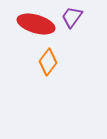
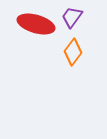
orange diamond: moved 25 px right, 10 px up
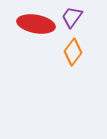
red ellipse: rotated 6 degrees counterclockwise
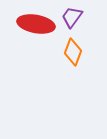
orange diamond: rotated 16 degrees counterclockwise
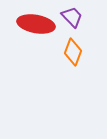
purple trapezoid: rotated 100 degrees clockwise
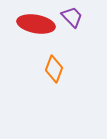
orange diamond: moved 19 px left, 17 px down
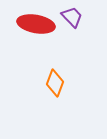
orange diamond: moved 1 px right, 14 px down
